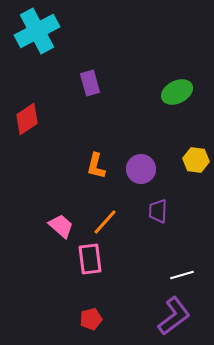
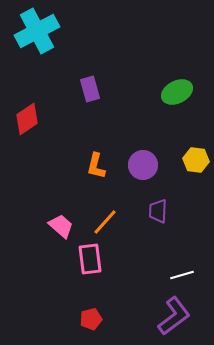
purple rectangle: moved 6 px down
purple circle: moved 2 px right, 4 px up
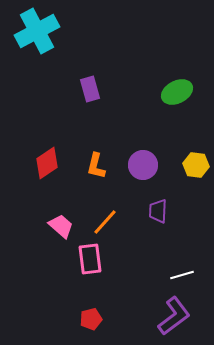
red diamond: moved 20 px right, 44 px down
yellow hexagon: moved 5 px down
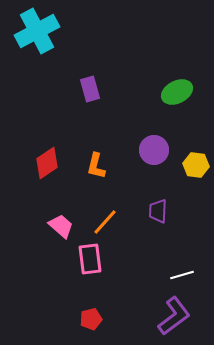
purple circle: moved 11 px right, 15 px up
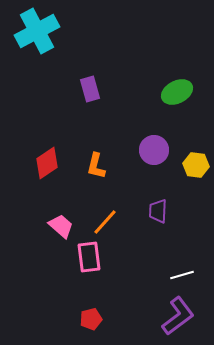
pink rectangle: moved 1 px left, 2 px up
purple L-shape: moved 4 px right
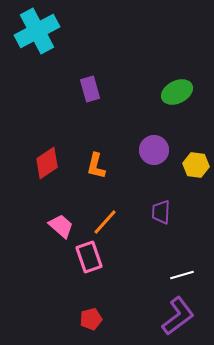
purple trapezoid: moved 3 px right, 1 px down
pink rectangle: rotated 12 degrees counterclockwise
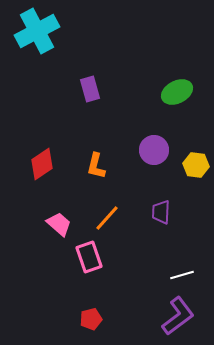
red diamond: moved 5 px left, 1 px down
orange line: moved 2 px right, 4 px up
pink trapezoid: moved 2 px left, 2 px up
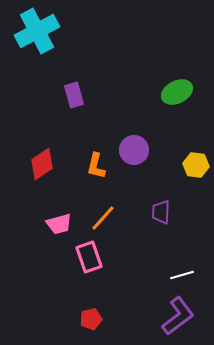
purple rectangle: moved 16 px left, 6 px down
purple circle: moved 20 px left
orange line: moved 4 px left
pink trapezoid: rotated 124 degrees clockwise
